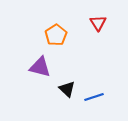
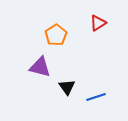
red triangle: rotated 30 degrees clockwise
black triangle: moved 2 px up; rotated 12 degrees clockwise
blue line: moved 2 px right
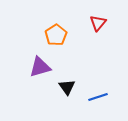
red triangle: rotated 18 degrees counterclockwise
purple triangle: rotated 30 degrees counterclockwise
blue line: moved 2 px right
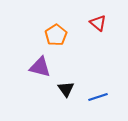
red triangle: rotated 30 degrees counterclockwise
purple triangle: rotated 30 degrees clockwise
black triangle: moved 1 px left, 2 px down
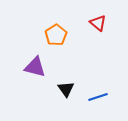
purple triangle: moved 5 px left
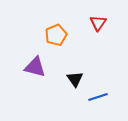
red triangle: rotated 24 degrees clockwise
orange pentagon: rotated 10 degrees clockwise
black triangle: moved 9 px right, 10 px up
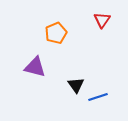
red triangle: moved 4 px right, 3 px up
orange pentagon: moved 2 px up
black triangle: moved 1 px right, 6 px down
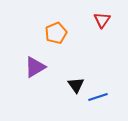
purple triangle: rotated 45 degrees counterclockwise
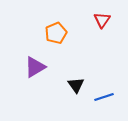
blue line: moved 6 px right
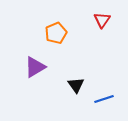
blue line: moved 2 px down
